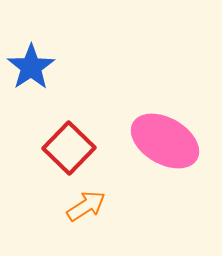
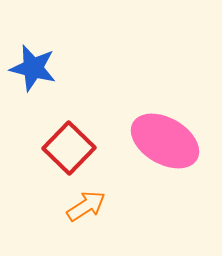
blue star: moved 2 px right, 1 px down; rotated 24 degrees counterclockwise
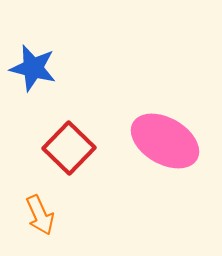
orange arrow: moved 46 px left, 9 px down; rotated 99 degrees clockwise
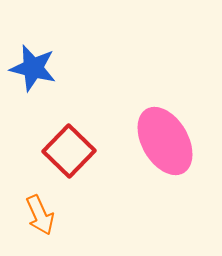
pink ellipse: rotated 30 degrees clockwise
red square: moved 3 px down
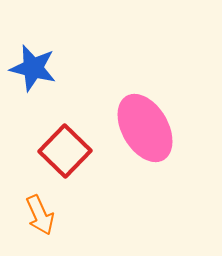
pink ellipse: moved 20 px left, 13 px up
red square: moved 4 px left
